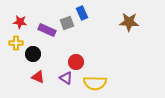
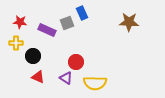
black circle: moved 2 px down
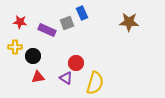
yellow cross: moved 1 px left, 4 px down
red circle: moved 1 px down
red triangle: rotated 32 degrees counterclockwise
yellow semicircle: rotated 75 degrees counterclockwise
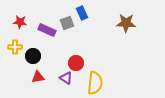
brown star: moved 3 px left, 1 px down
yellow semicircle: rotated 10 degrees counterclockwise
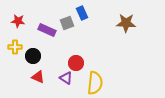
red star: moved 2 px left, 1 px up
red triangle: rotated 32 degrees clockwise
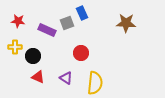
red circle: moved 5 px right, 10 px up
